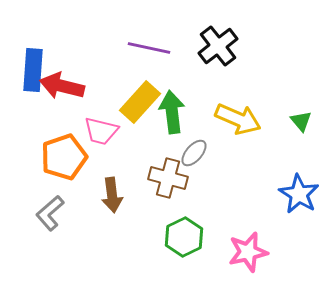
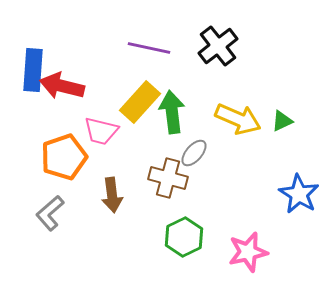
green triangle: moved 19 px left; rotated 45 degrees clockwise
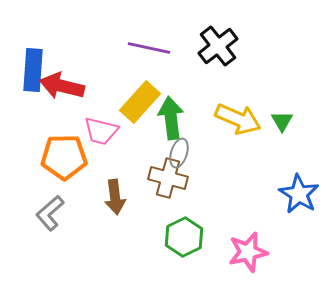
green arrow: moved 1 px left, 6 px down
green triangle: rotated 35 degrees counterclockwise
gray ellipse: moved 15 px left; rotated 24 degrees counterclockwise
orange pentagon: rotated 18 degrees clockwise
brown arrow: moved 3 px right, 2 px down
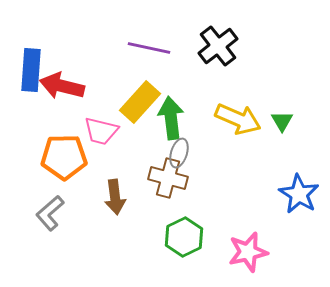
blue rectangle: moved 2 px left
